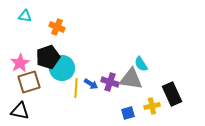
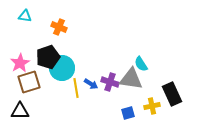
orange cross: moved 2 px right
yellow line: rotated 12 degrees counterclockwise
black triangle: rotated 12 degrees counterclockwise
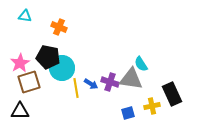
black pentagon: rotated 30 degrees clockwise
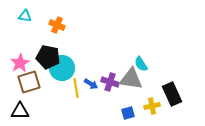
orange cross: moved 2 px left, 2 px up
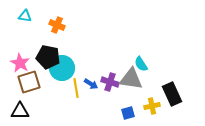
pink star: rotated 12 degrees counterclockwise
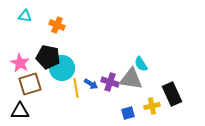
brown square: moved 1 px right, 2 px down
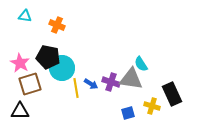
purple cross: moved 1 px right
yellow cross: rotated 28 degrees clockwise
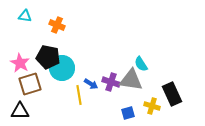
gray triangle: moved 1 px down
yellow line: moved 3 px right, 7 px down
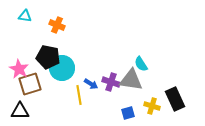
pink star: moved 1 px left, 6 px down
black rectangle: moved 3 px right, 5 px down
